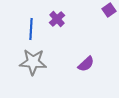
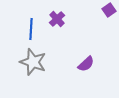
gray star: rotated 16 degrees clockwise
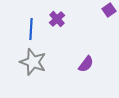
purple semicircle: rotated 12 degrees counterclockwise
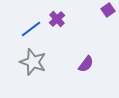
purple square: moved 1 px left
blue line: rotated 50 degrees clockwise
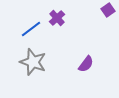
purple cross: moved 1 px up
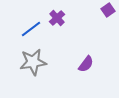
gray star: rotated 28 degrees counterclockwise
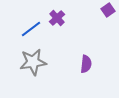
purple semicircle: rotated 30 degrees counterclockwise
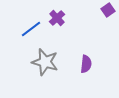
gray star: moved 12 px right; rotated 24 degrees clockwise
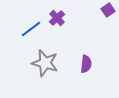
gray star: moved 1 px down
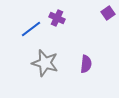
purple square: moved 3 px down
purple cross: rotated 21 degrees counterclockwise
